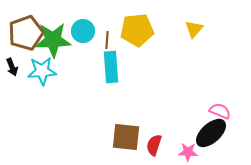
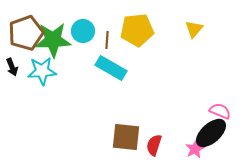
cyan rectangle: moved 1 px down; rotated 56 degrees counterclockwise
pink star: moved 7 px right, 3 px up; rotated 30 degrees counterclockwise
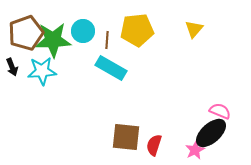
pink star: moved 1 px down
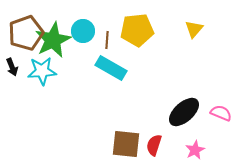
green star: rotated 24 degrees counterclockwise
pink semicircle: moved 1 px right, 2 px down
black ellipse: moved 27 px left, 21 px up
brown square: moved 7 px down
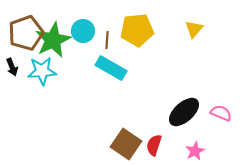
brown square: rotated 28 degrees clockwise
pink star: moved 1 px down
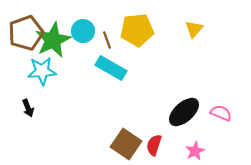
brown line: rotated 24 degrees counterclockwise
black arrow: moved 16 px right, 41 px down
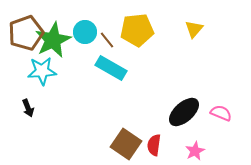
cyan circle: moved 2 px right, 1 px down
brown line: rotated 18 degrees counterclockwise
red semicircle: rotated 10 degrees counterclockwise
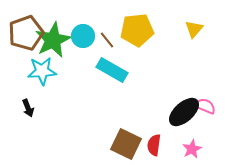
cyan circle: moved 2 px left, 4 px down
cyan rectangle: moved 1 px right, 2 px down
pink semicircle: moved 16 px left, 7 px up
brown square: rotated 8 degrees counterclockwise
pink star: moved 3 px left, 2 px up
